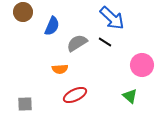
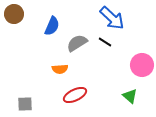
brown circle: moved 9 px left, 2 px down
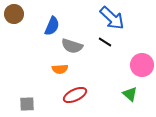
gray semicircle: moved 5 px left, 3 px down; rotated 130 degrees counterclockwise
green triangle: moved 2 px up
gray square: moved 2 px right
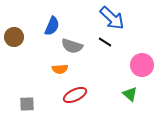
brown circle: moved 23 px down
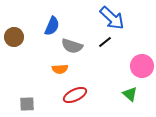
black line: rotated 72 degrees counterclockwise
pink circle: moved 1 px down
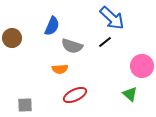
brown circle: moved 2 px left, 1 px down
gray square: moved 2 px left, 1 px down
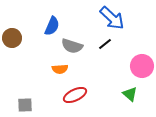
black line: moved 2 px down
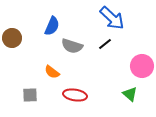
orange semicircle: moved 8 px left, 3 px down; rotated 42 degrees clockwise
red ellipse: rotated 35 degrees clockwise
gray square: moved 5 px right, 10 px up
